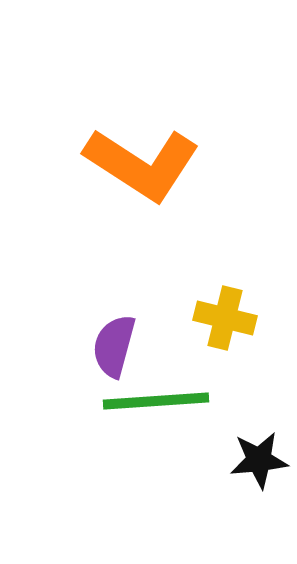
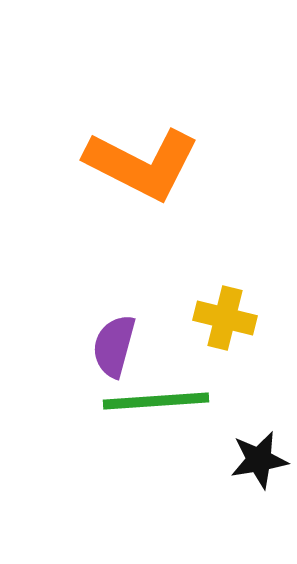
orange L-shape: rotated 6 degrees counterclockwise
black star: rotated 4 degrees counterclockwise
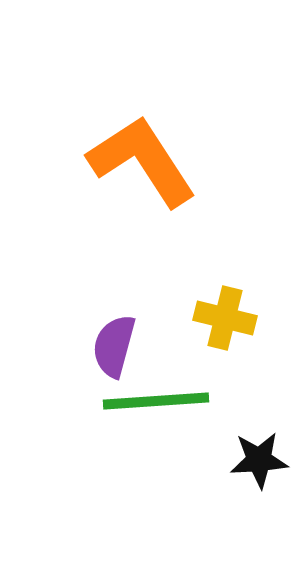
orange L-shape: moved 3 px up; rotated 150 degrees counterclockwise
black star: rotated 6 degrees clockwise
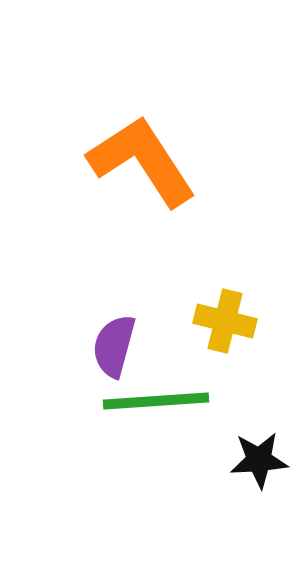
yellow cross: moved 3 px down
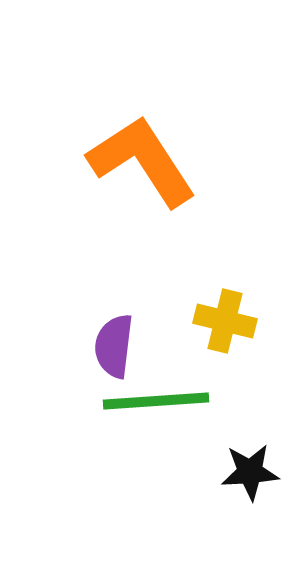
purple semicircle: rotated 8 degrees counterclockwise
black star: moved 9 px left, 12 px down
